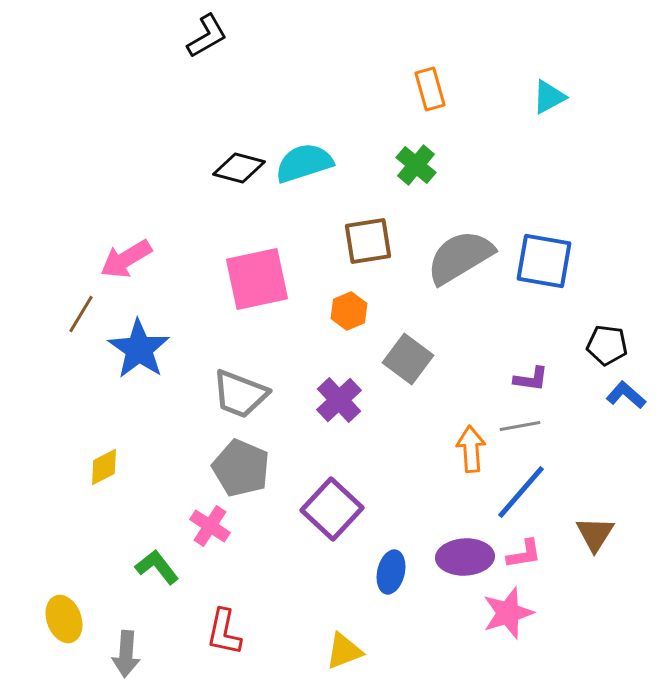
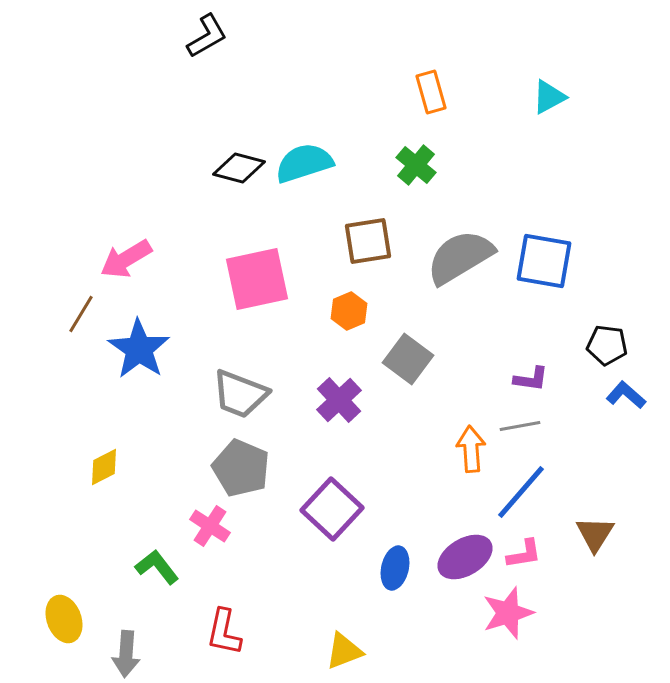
orange rectangle: moved 1 px right, 3 px down
purple ellipse: rotated 28 degrees counterclockwise
blue ellipse: moved 4 px right, 4 px up
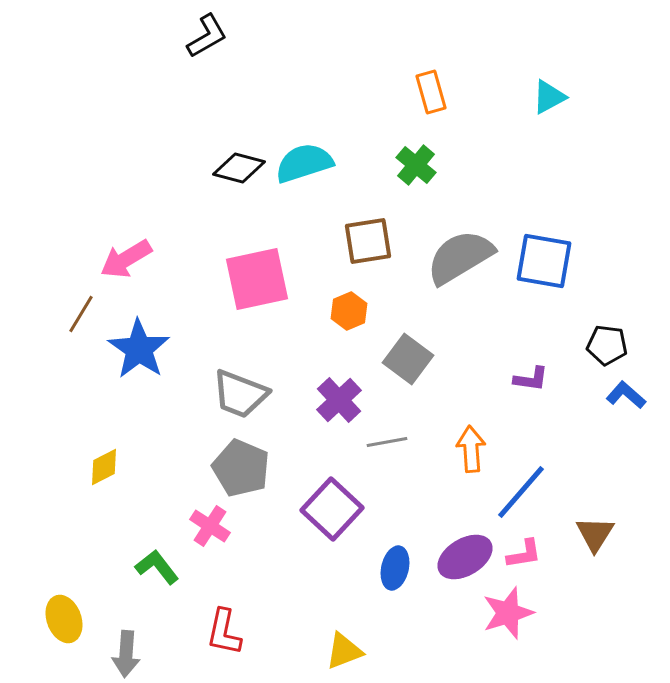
gray line: moved 133 px left, 16 px down
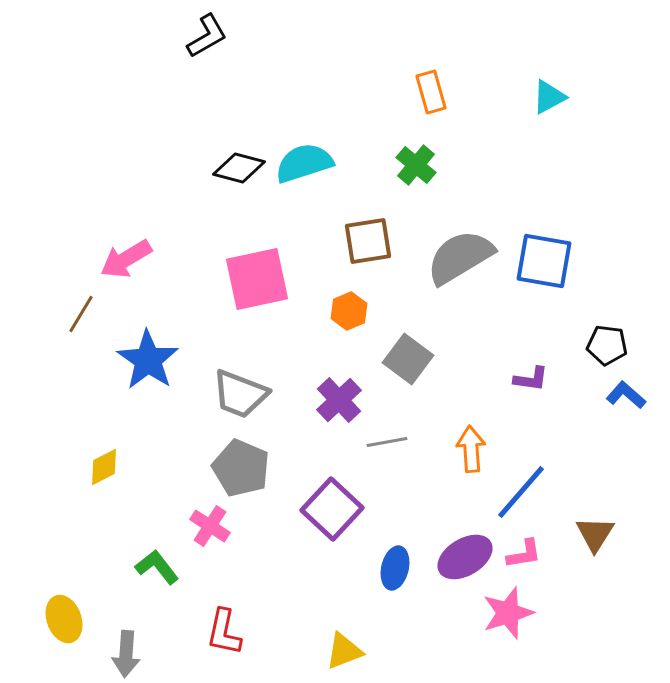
blue star: moved 9 px right, 11 px down
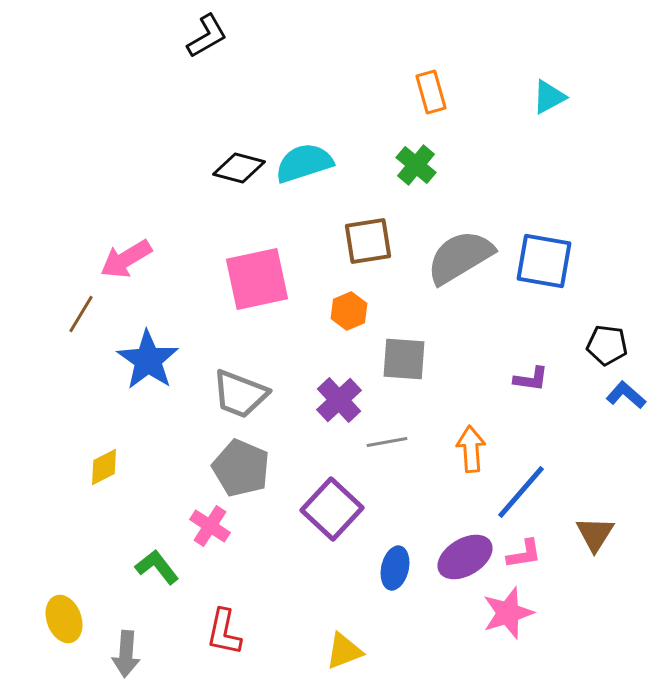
gray square: moved 4 px left; rotated 33 degrees counterclockwise
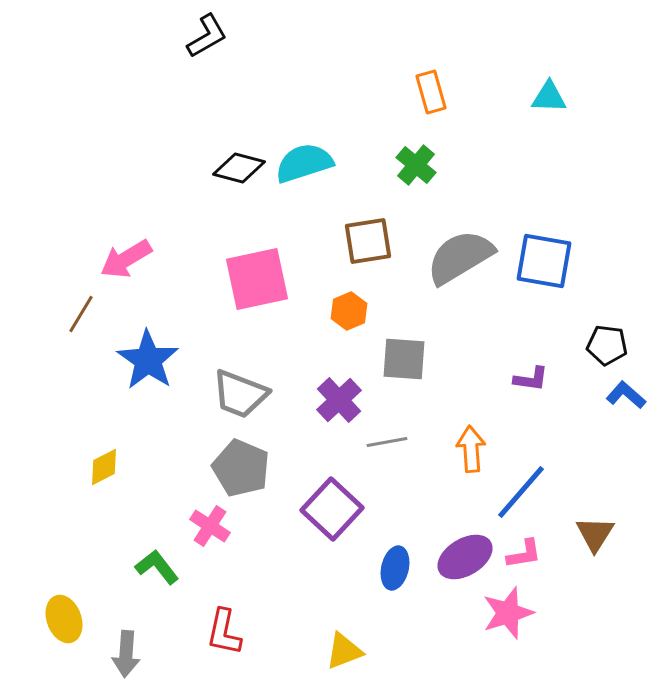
cyan triangle: rotated 30 degrees clockwise
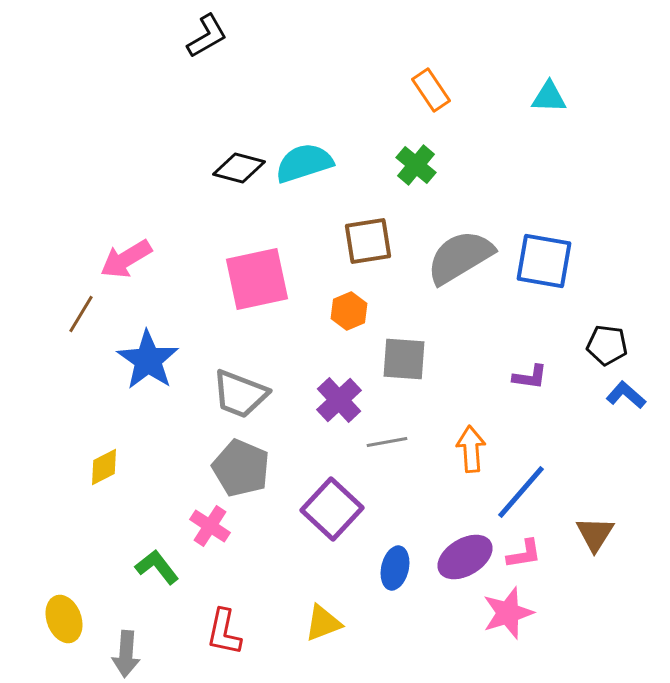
orange rectangle: moved 2 px up; rotated 18 degrees counterclockwise
purple L-shape: moved 1 px left, 2 px up
yellow triangle: moved 21 px left, 28 px up
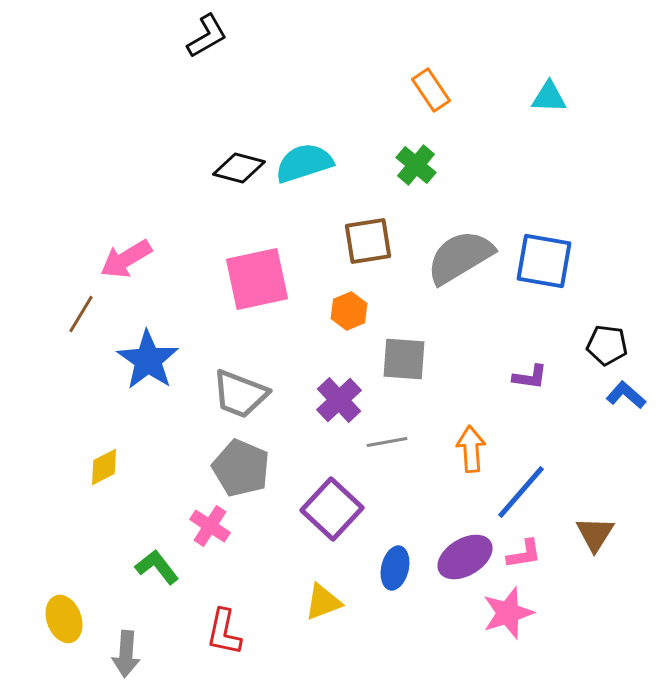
yellow triangle: moved 21 px up
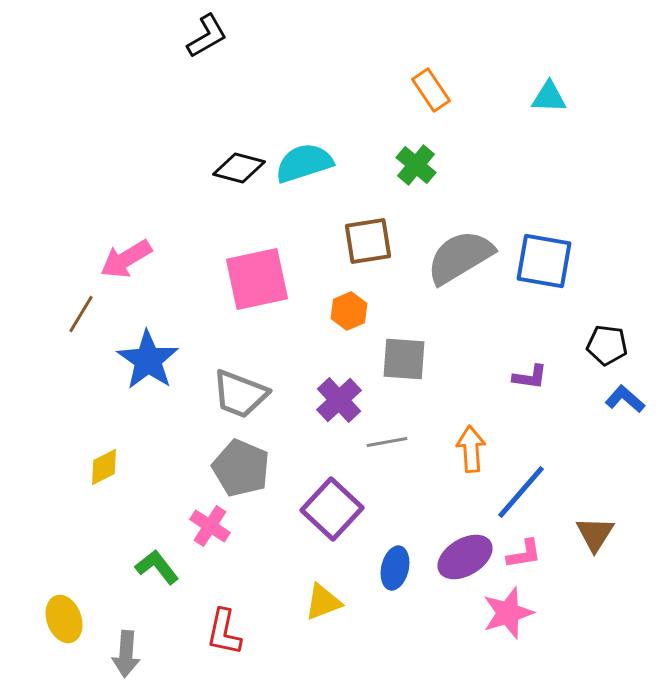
blue L-shape: moved 1 px left, 4 px down
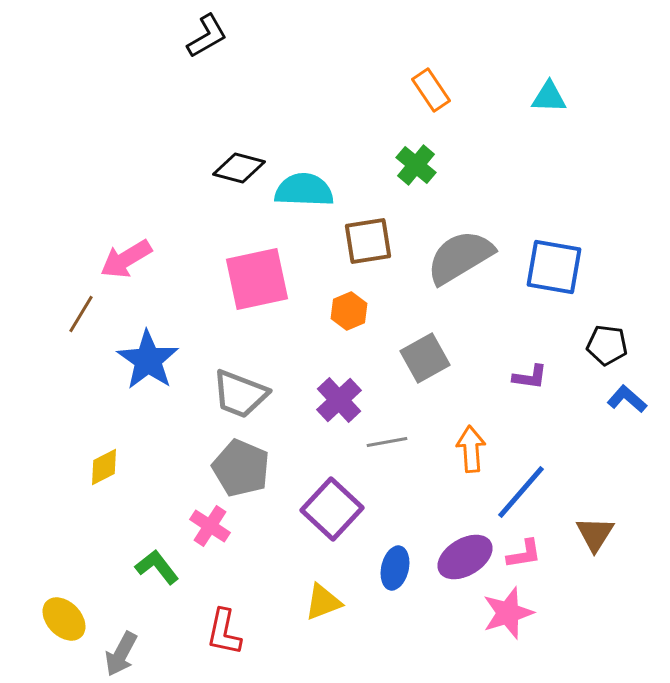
cyan semicircle: moved 27 px down; rotated 20 degrees clockwise
blue square: moved 10 px right, 6 px down
gray square: moved 21 px right, 1 px up; rotated 33 degrees counterclockwise
blue L-shape: moved 2 px right
yellow ellipse: rotated 24 degrees counterclockwise
gray arrow: moved 5 px left; rotated 24 degrees clockwise
